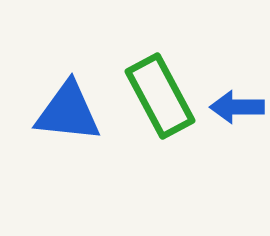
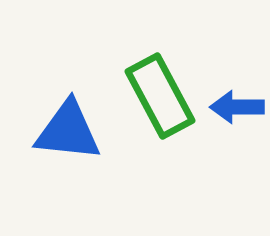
blue triangle: moved 19 px down
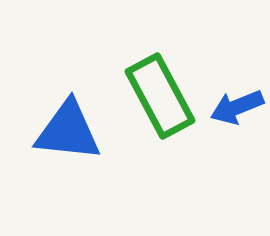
blue arrow: rotated 22 degrees counterclockwise
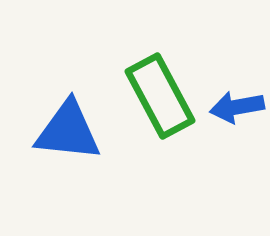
blue arrow: rotated 12 degrees clockwise
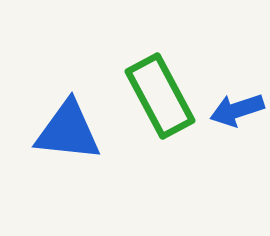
blue arrow: moved 3 px down; rotated 8 degrees counterclockwise
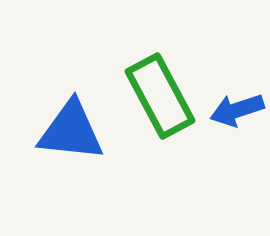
blue triangle: moved 3 px right
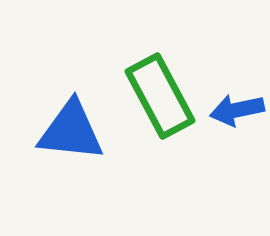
blue arrow: rotated 6 degrees clockwise
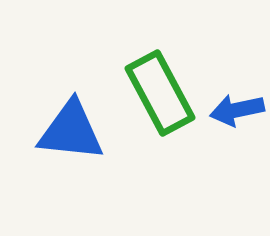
green rectangle: moved 3 px up
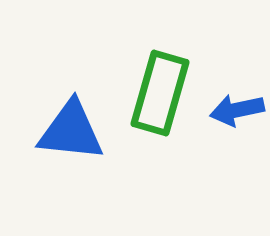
green rectangle: rotated 44 degrees clockwise
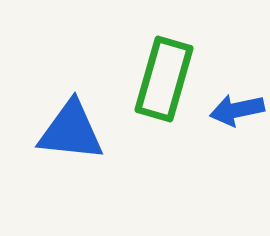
green rectangle: moved 4 px right, 14 px up
